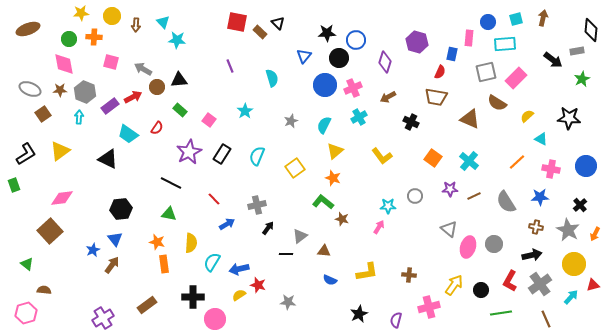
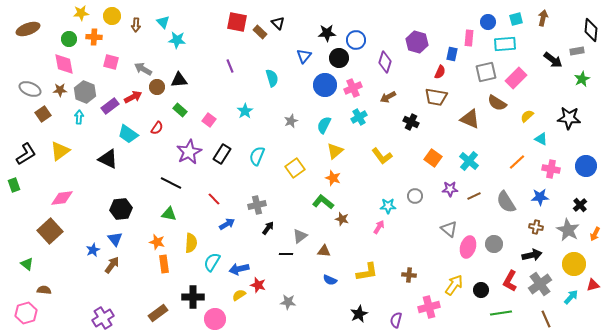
brown rectangle at (147, 305): moved 11 px right, 8 px down
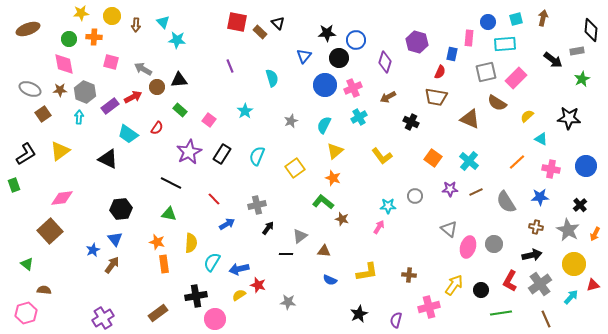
brown line at (474, 196): moved 2 px right, 4 px up
black cross at (193, 297): moved 3 px right, 1 px up; rotated 10 degrees counterclockwise
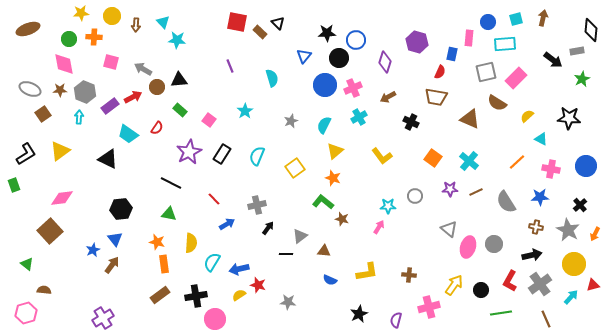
brown rectangle at (158, 313): moved 2 px right, 18 px up
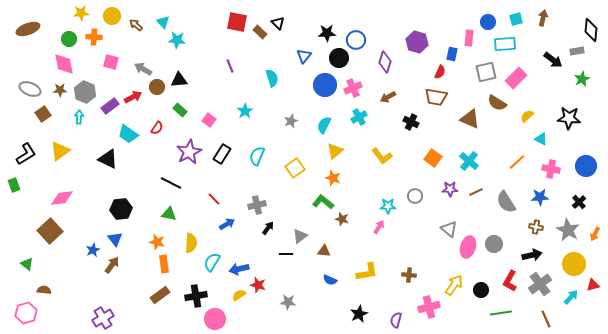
brown arrow at (136, 25): rotated 128 degrees clockwise
black cross at (580, 205): moved 1 px left, 3 px up
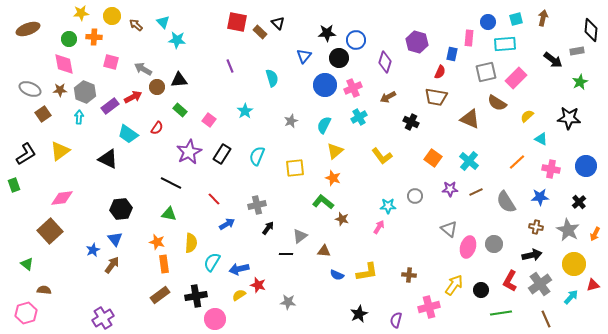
green star at (582, 79): moved 2 px left, 3 px down
yellow square at (295, 168): rotated 30 degrees clockwise
blue semicircle at (330, 280): moved 7 px right, 5 px up
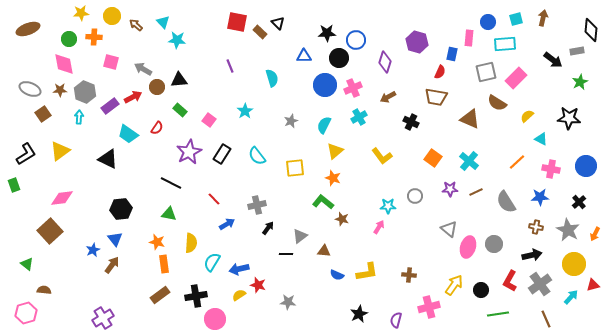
blue triangle at (304, 56): rotated 49 degrees clockwise
cyan semicircle at (257, 156): rotated 60 degrees counterclockwise
green line at (501, 313): moved 3 px left, 1 px down
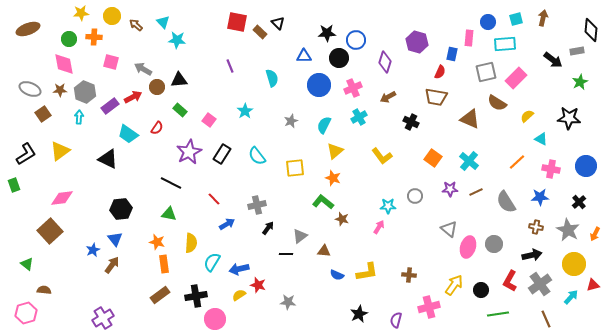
blue circle at (325, 85): moved 6 px left
